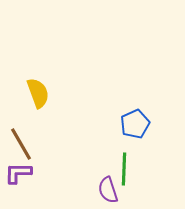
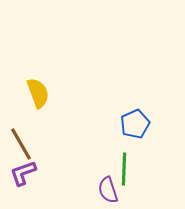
purple L-shape: moved 5 px right; rotated 20 degrees counterclockwise
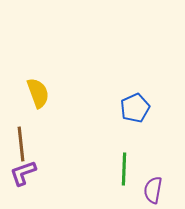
blue pentagon: moved 16 px up
brown line: rotated 24 degrees clockwise
purple semicircle: moved 45 px right; rotated 28 degrees clockwise
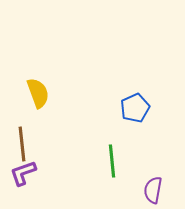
brown line: moved 1 px right
green line: moved 12 px left, 8 px up; rotated 8 degrees counterclockwise
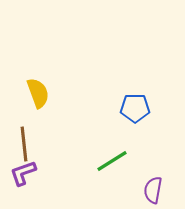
blue pentagon: rotated 24 degrees clockwise
brown line: moved 2 px right
green line: rotated 64 degrees clockwise
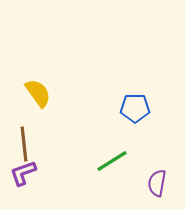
yellow semicircle: rotated 16 degrees counterclockwise
purple semicircle: moved 4 px right, 7 px up
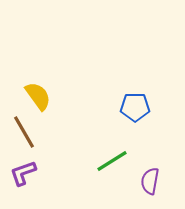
yellow semicircle: moved 3 px down
blue pentagon: moved 1 px up
brown line: moved 12 px up; rotated 24 degrees counterclockwise
purple semicircle: moved 7 px left, 2 px up
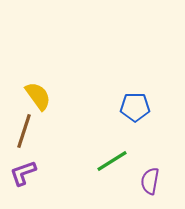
brown line: moved 1 px up; rotated 48 degrees clockwise
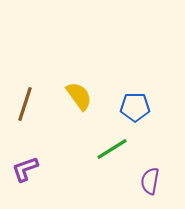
yellow semicircle: moved 41 px right
brown line: moved 1 px right, 27 px up
green line: moved 12 px up
purple L-shape: moved 2 px right, 4 px up
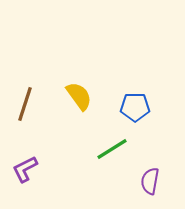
purple L-shape: rotated 8 degrees counterclockwise
